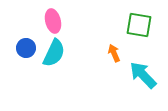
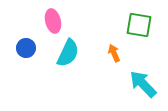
cyan semicircle: moved 14 px right
cyan arrow: moved 9 px down
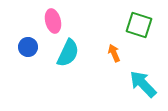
green square: rotated 8 degrees clockwise
blue circle: moved 2 px right, 1 px up
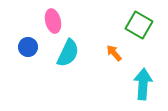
green square: rotated 12 degrees clockwise
orange arrow: rotated 18 degrees counterclockwise
cyan arrow: rotated 48 degrees clockwise
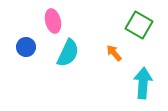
blue circle: moved 2 px left
cyan arrow: moved 1 px up
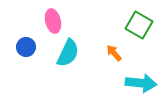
cyan arrow: moved 2 px left; rotated 92 degrees clockwise
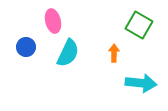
orange arrow: rotated 42 degrees clockwise
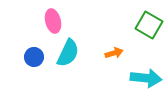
green square: moved 10 px right
blue circle: moved 8 px right, 10 px down
orange arrow: rotated 72 degrees clockwise
cyan arrow: moved 5 px right, 5 px up
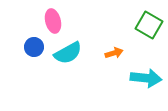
cyan semicircle: rotated 36 degrees clockwise
blue circle: moved 10 px up
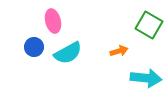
orange arrow: moved 5 px right, 2 px up
